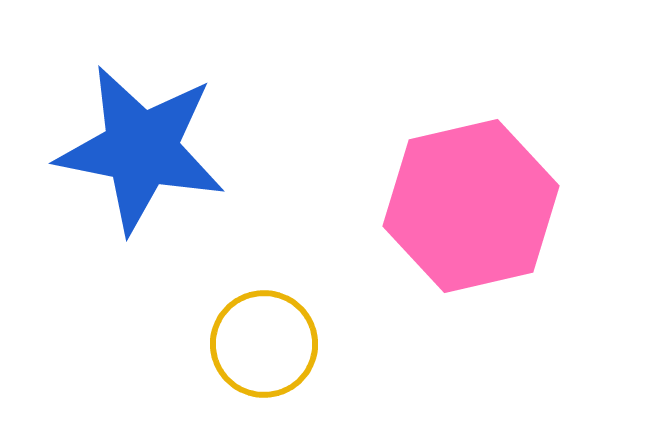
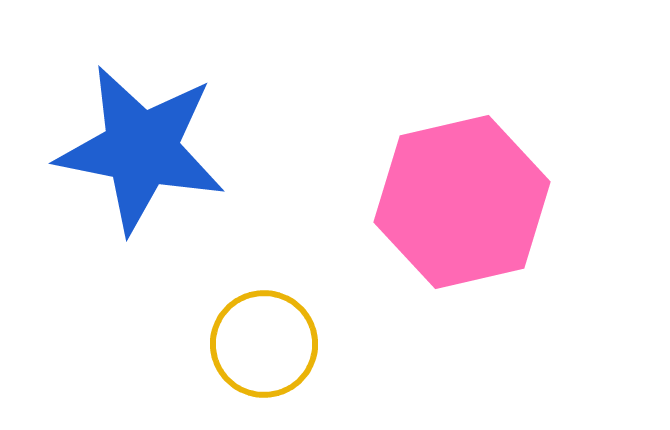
pink hexagon: moved 9 px left, 4 px up
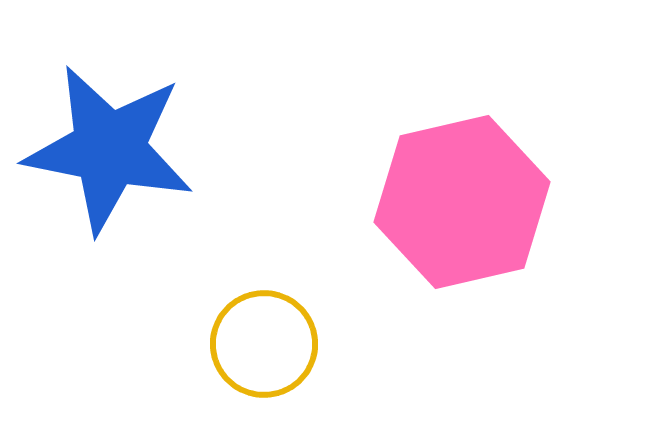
blue star: moved 32 px left
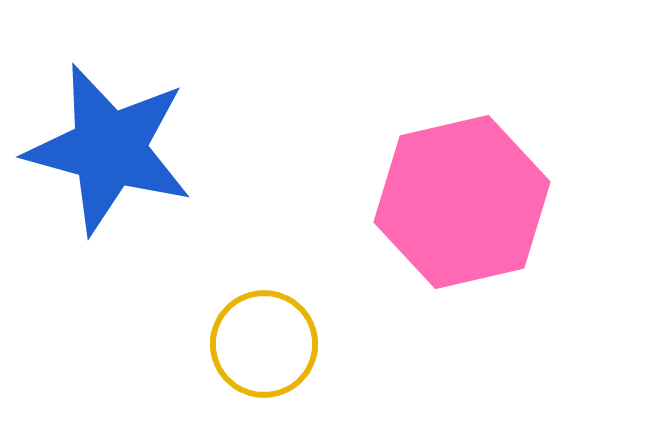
blue star: rotated 4 degrees clockwise
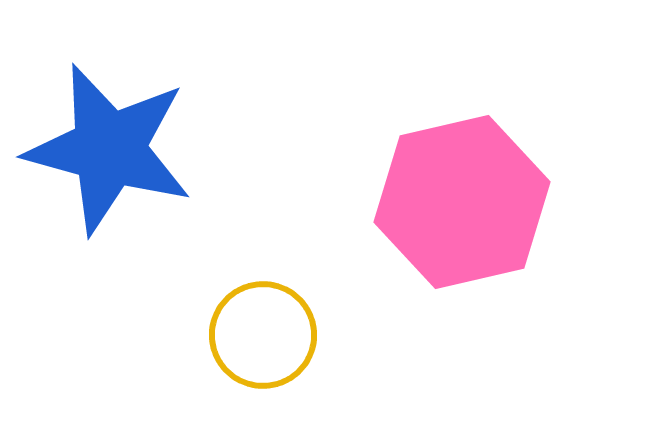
yellow circle: moved 1 px left, 9 px up
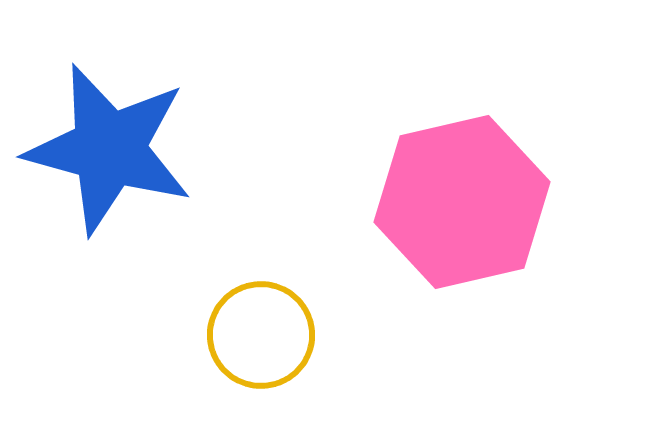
yellow circle: moved 2 px left
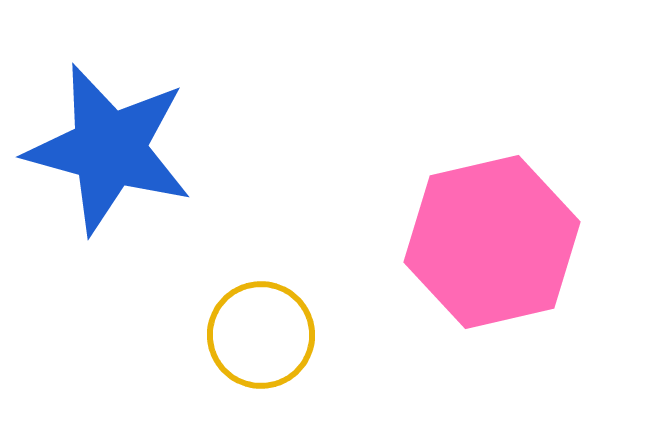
pink hexagon: moved 30 px right, 40 px down
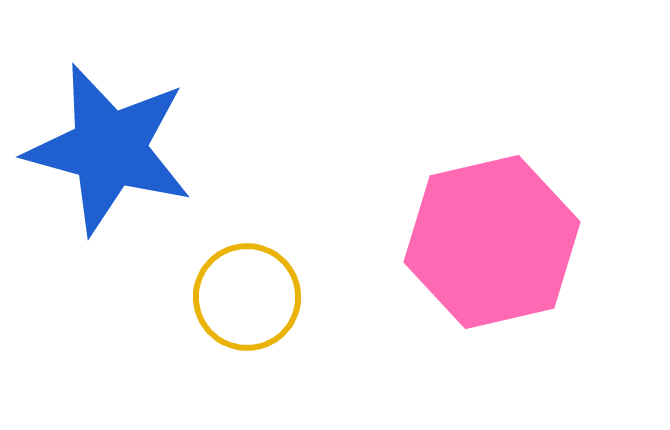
yellow circle: moved 14 px left, 38 px up
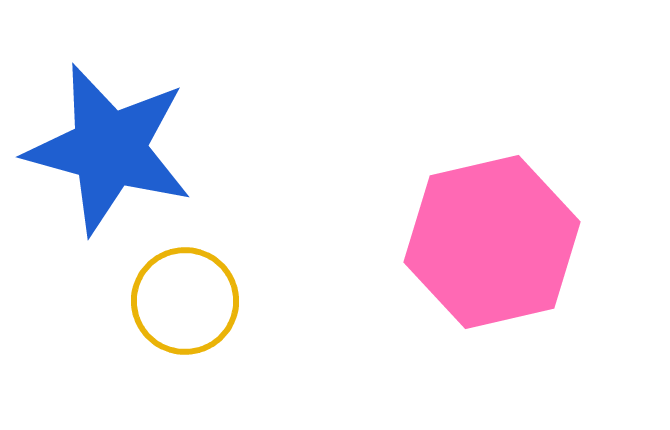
yellow circle: moved 62 px left, 4 px down
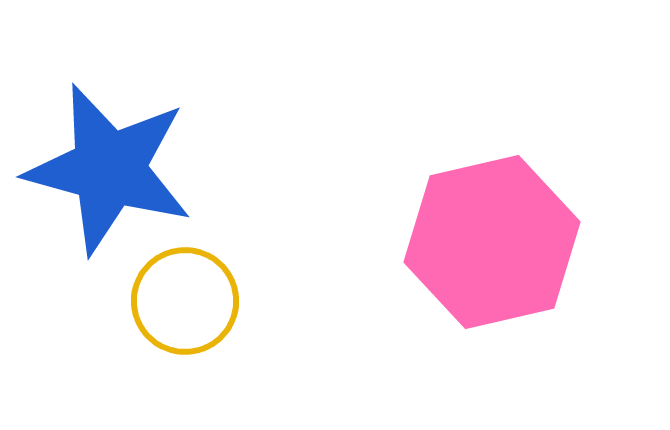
blue star: moved 20 px down
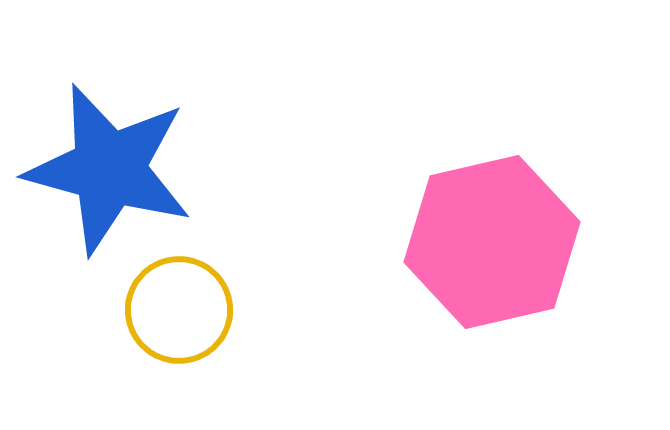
yellow circle: moved 6 px left, 9 px down
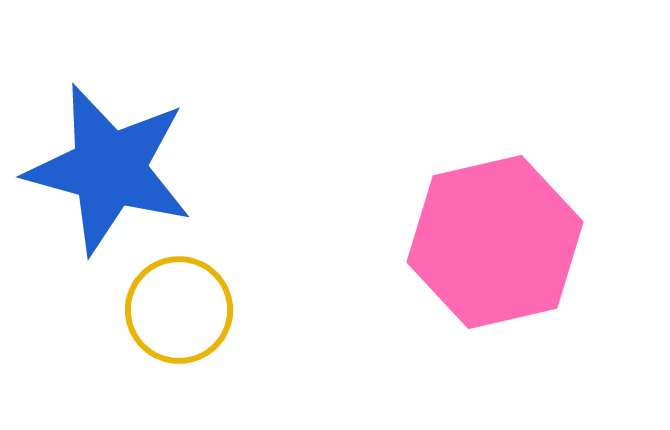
pink hexagon: moved 3 px right
